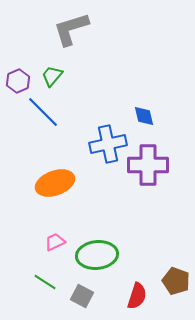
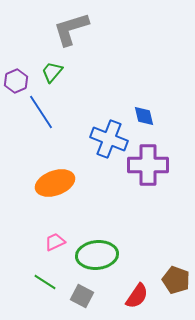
green trapezoid: moved 4 px up
purple hexagon: moved 2 px left
blue line: moved 2 px left; rotated 12 degrees clockwise
blue cross: moved 1 px right, 5 px up; rotated 33 degrees clockwise
brown pentagon: moved 1 px up
red semicircle: rotated 16 degrees clockwise
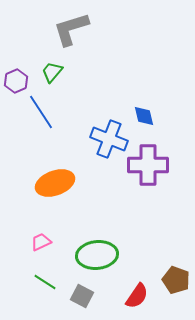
pink trapezoid: moved 14 px left
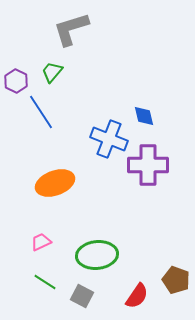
purple hexagon: rotated 10 degrees counterclockwise
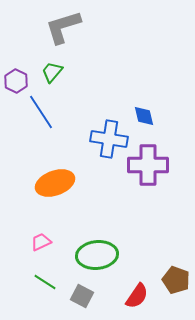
gray L-shape: moved 8 px left, 2 px up
blue cross: rotated 12 degrees counterclockwise
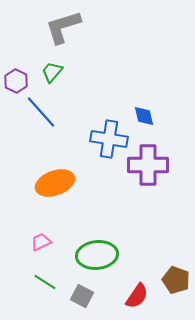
blue line: rotated 9 degrees counterclockwise
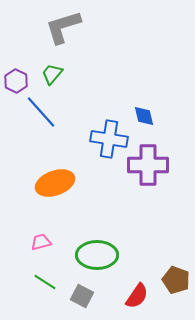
green trapezoid: moved 2 px down
pink trapezoid: rotated 10 degrees clockwise
green ellipse: rotated 6 degrees clockwise
